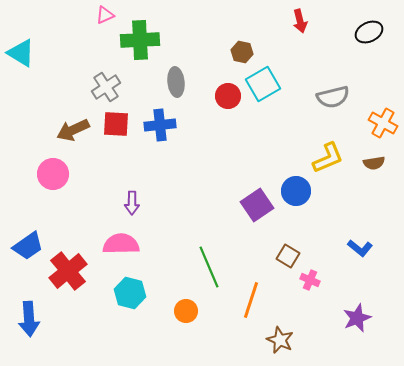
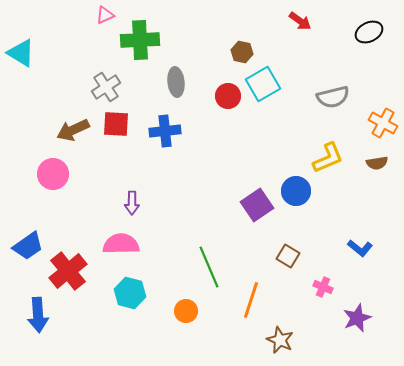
red arrow: rotated 40 degrees counterclockwise
blue cross: moved 5 px right, 6 px down
brown semicircle: moved 3 px right
pink cross: moved 13 px right, 7 px down
blue arrow: moved 9 px right, 4 px up
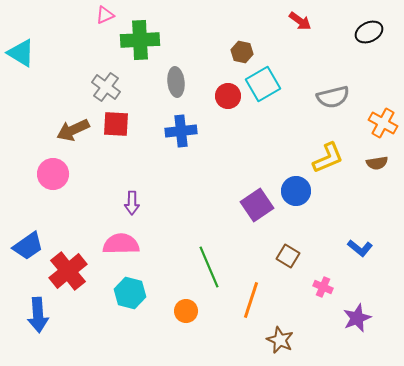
gray cross: rotated 20 degrees counterclockwise
blue cross: moved 16 px right
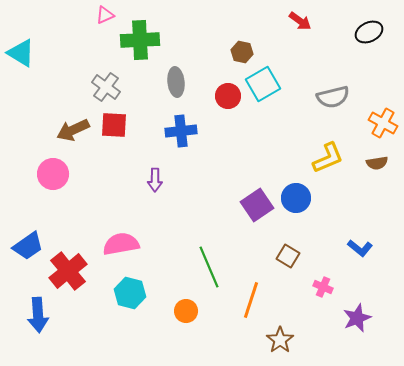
red square: moved 2 px left, 1 px down
blue circle: moved 7 px down
purple arrow: moved 23 px right, 23 px up
pink semicircle: rotated 9 degrees counterclockwise
brown star: rotated 12 degrees clockwise
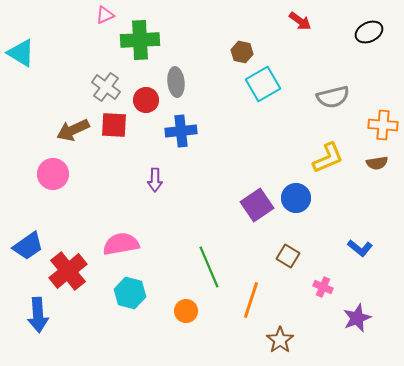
red circle: moved 82 px left, 4 px down
orange cross: moved 2 px down; rotated 24 degrees counterclockwise
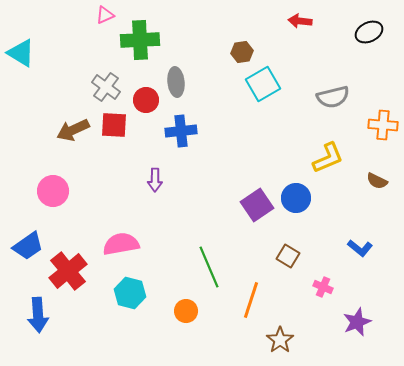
red arrow: rotated 150 degrees clockwise
brown hexagon: rotated 20 degrees counterclockwise
brown semicircle: moved 18 px down; rotated 35 degrees clockwise
pink circle: moved 17 px down
purple star: moved 4 px down
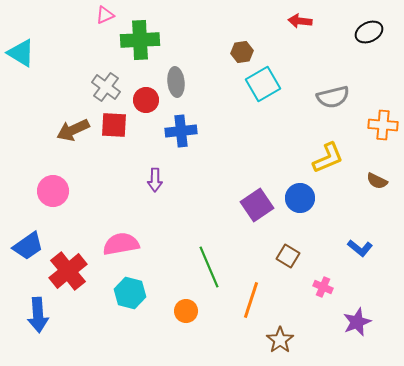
blue circle: moved 4 px right
